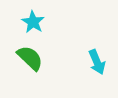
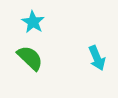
cyan arrow: moved 4 px up
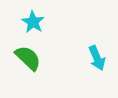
green semicircle: moved 2 px left
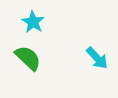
cyan arrow: rotated 20 degrees counterclockwise
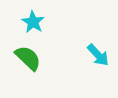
cyan arrow: moved 1 px right, 3 px up
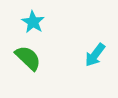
cyan arrow: moved 3 px left; rotated 80 degrees clockwise
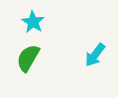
green semicircle: rotated 104 degrees counterclockwise
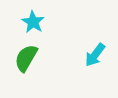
green semicircle: moved 2 px left
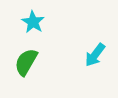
green semicircle: moved 4 px down
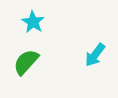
green semicircle: rotated 12 degrees clockwise
